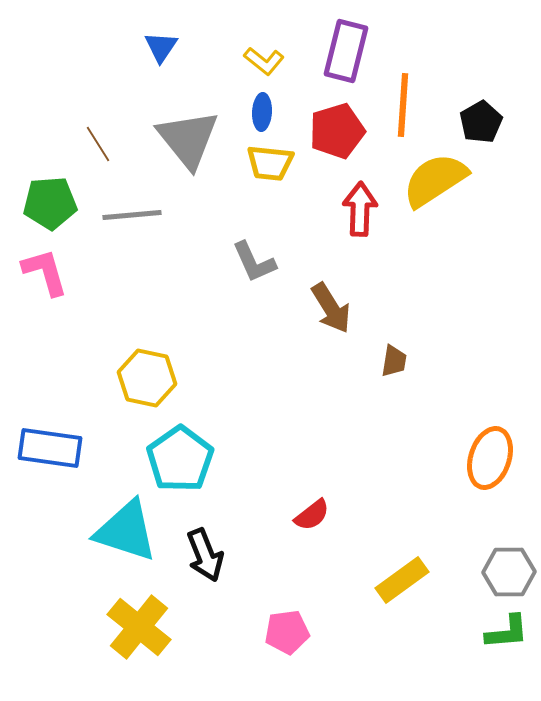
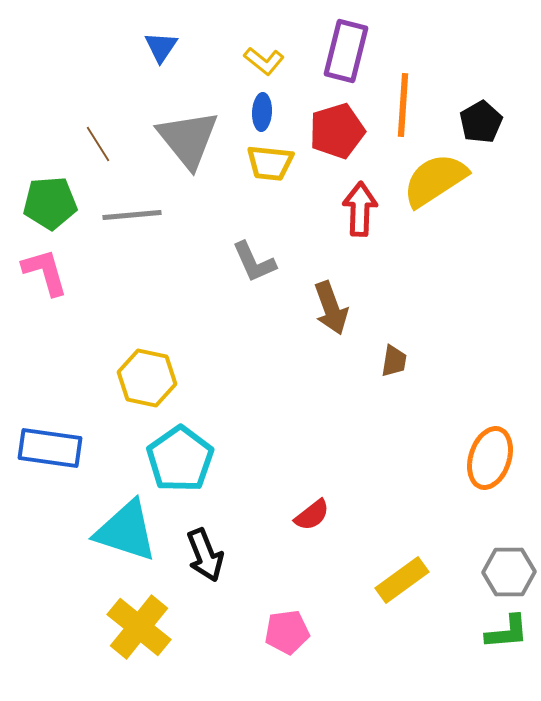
brown arrow: rotated 12 degrees clockwise
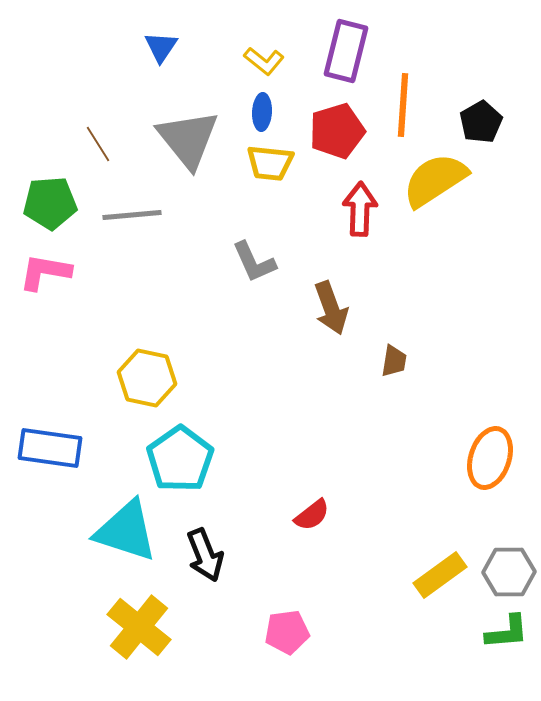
pink L-shape: rotated 64 degrees counterclockwise
yellow rectangle: moved 38 px right, 5 px up
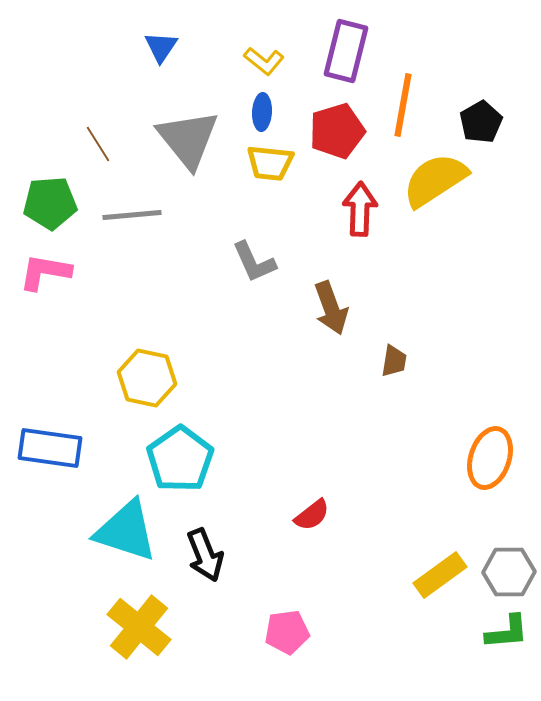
orange line: rotated 6 degrees clockwise
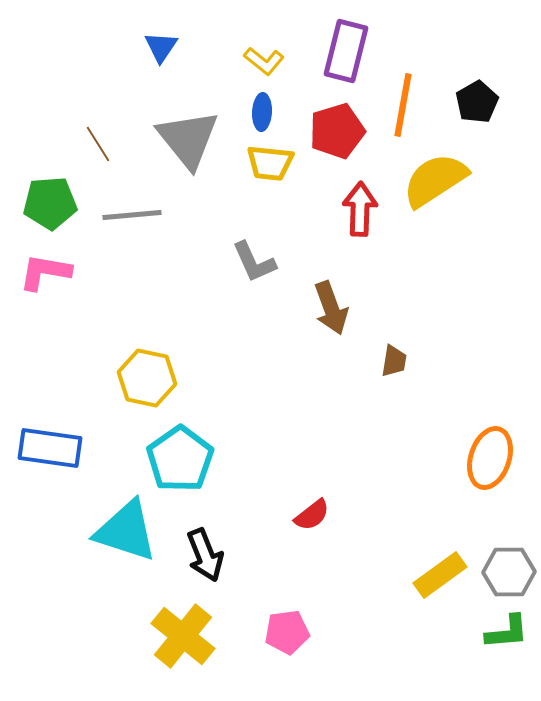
black pentagon: moved 4 px left, 20 px up
yellow cross: moved 44 px right, 9 px down
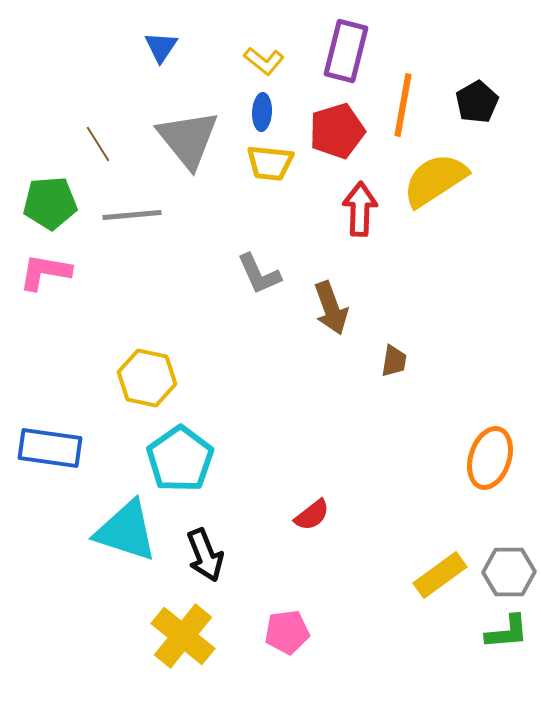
gray L-shape: moved 5 px right, 12 px down
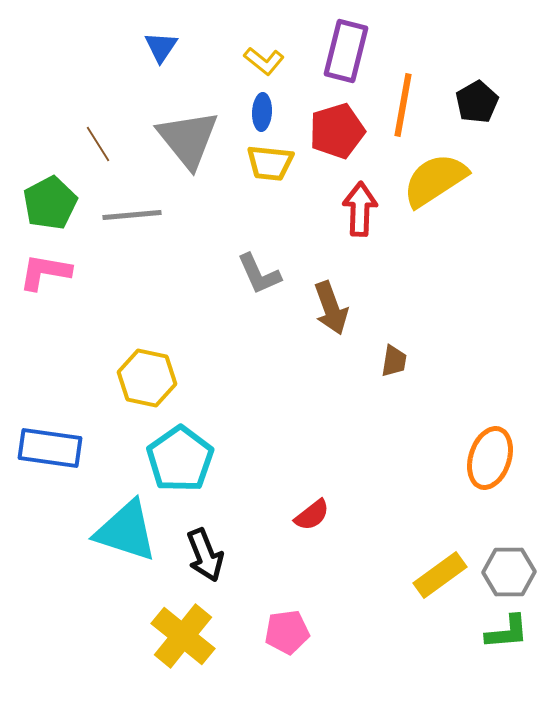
green pentagon: rotated 24 degrees counterclockwise
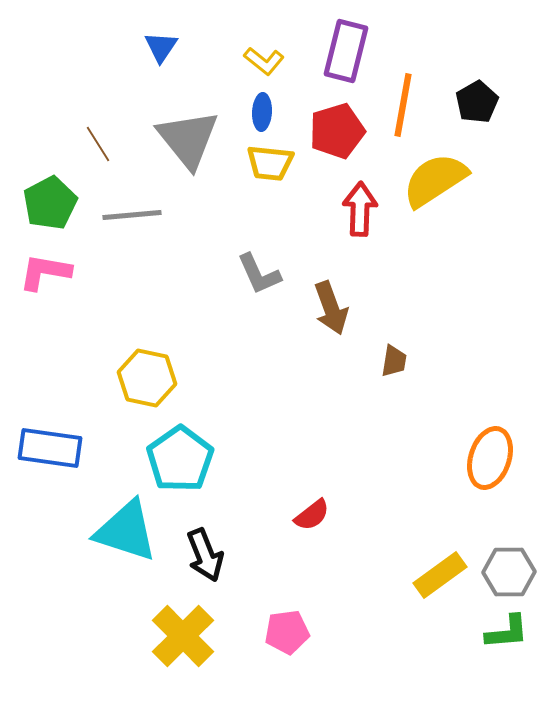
yellow cross: rotated 6 degrees clockwise
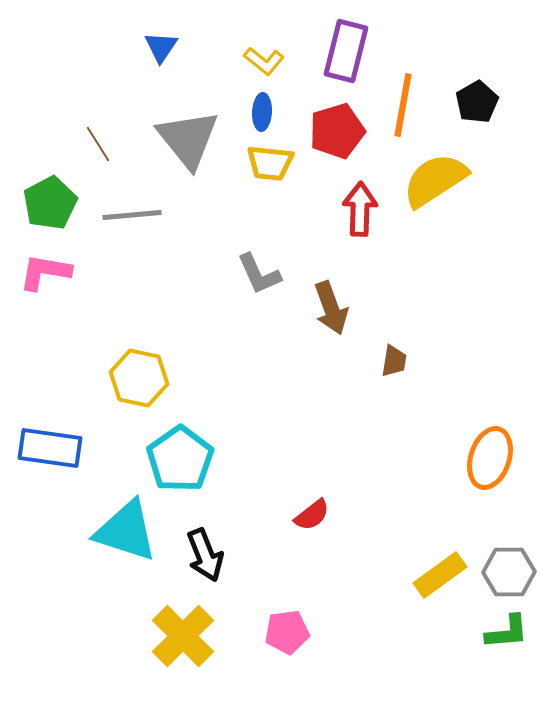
yellow hexagon: moved 8 px left
